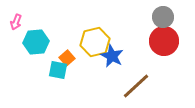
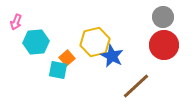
red circle: moved 4 px down
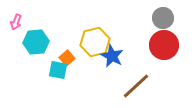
gray circle: moved 1 px down
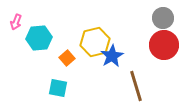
cyan hexagon: moved 3 px right, 4 px up
blue star: rotated 15 degrees clockwise
cyan square: moved 18 px down
brown line: rotated 64 degrees counterclockwise
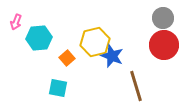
blue star: rotated 20 degrees counterclockwise
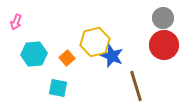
cyan hexagon: moved 5 px left, 16 px down
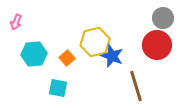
red circle: moved 7 px left
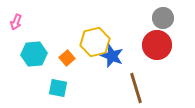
brown line: moved 2 px down
